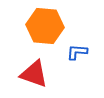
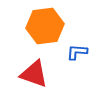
orange hexagon: rotated 12 degrees counterclockwise
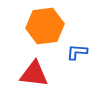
red triangle: rotated 12 degrees counterclockwise
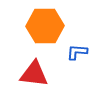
orange hexagon: rotated 6 degrees clockwise
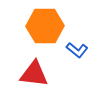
blue L-shape: moved 2 px up; rotated 145 degrees counterclockwise
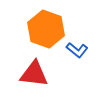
orange hexagon: moved 1 px right, 3 px down; rotated 21 degrees clockwise
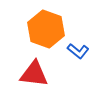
blue L-shape: moved 1 px right, 1 px down
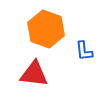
blue L-shape: moved 6 px right; rotated 45 degrees clockwise
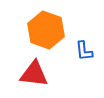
orange hexagon: moved 1 px down
